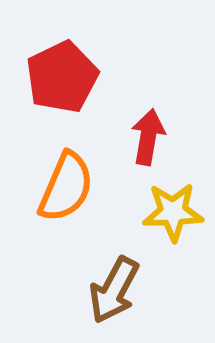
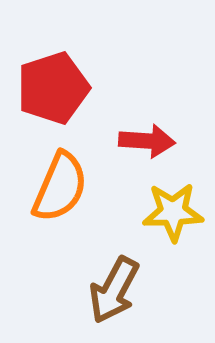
red pentagon: moved 9 px left, 11 px down; rotated 8 degrees clockwise
red arrow: moved 1 px left, 4 px down; rotated 84 degrees clockwise
orange semicircle: moved 6 px left
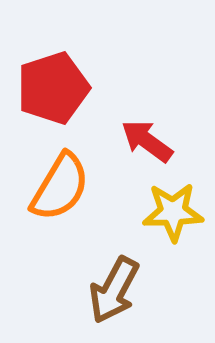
red arrow: rotated 148 degrees counterclockwise
orange semicircle: rotated 8 degrees clockwise
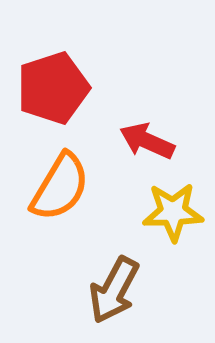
red arrow: rotated 12 degrees counterclockwise
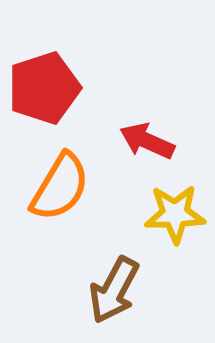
red pentagon: moved 9 px left
yellow star: moved 2 px right, 2 px down
